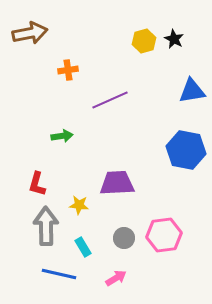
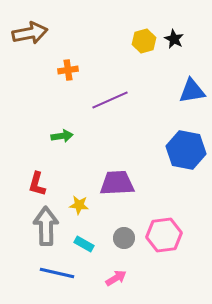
cyan rectangle: moved 1 px right, 3 px up; rotated 30 degrees counterclockwise
blue line: moved 2 px left, 1 px up
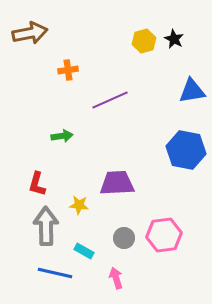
cyan rectangle: moved 7 px down
blue line: moved 2 px left
pink arrow: rotated 75 degrees counterclockwise
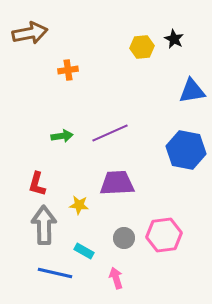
yellow hexagon: moved 2 px left, 6 px down; rotated 10 degrees clockwise
purple line: moved 33 px down
gray arrow: moved 2 px left, 1 px up
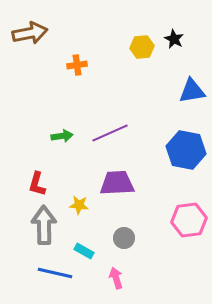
orange cross: moved 9 px right, 5 px up
pink hexagon: moved 25 px right, 15 px up
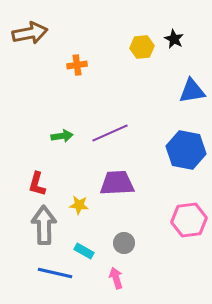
gray circle: moved 5 px down
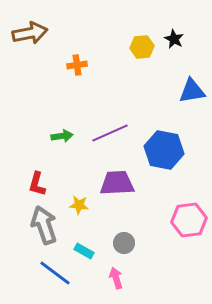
blue hexagon: moved 22 px left
gray arrow: rotated 18 degrees counterclockwise
blue line: rotated 24 degrees clockwise
